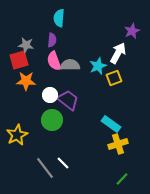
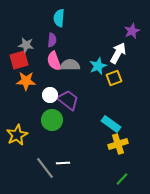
white line: rotated 48 degrees counterclockwise
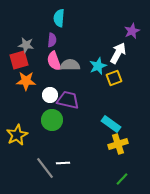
purple trapezoid: rotated 25 degrees counterclockwise
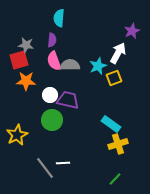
green line: moved 7 px left
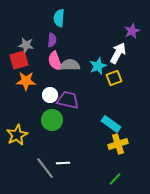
pink semicircle: moved 1 px right
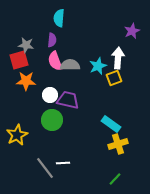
white arrow: moved 5 px down; rotated 25 degrees counterclockwise
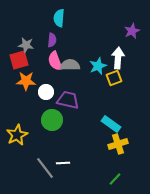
white circle: moved 4 px left, 3 px up
